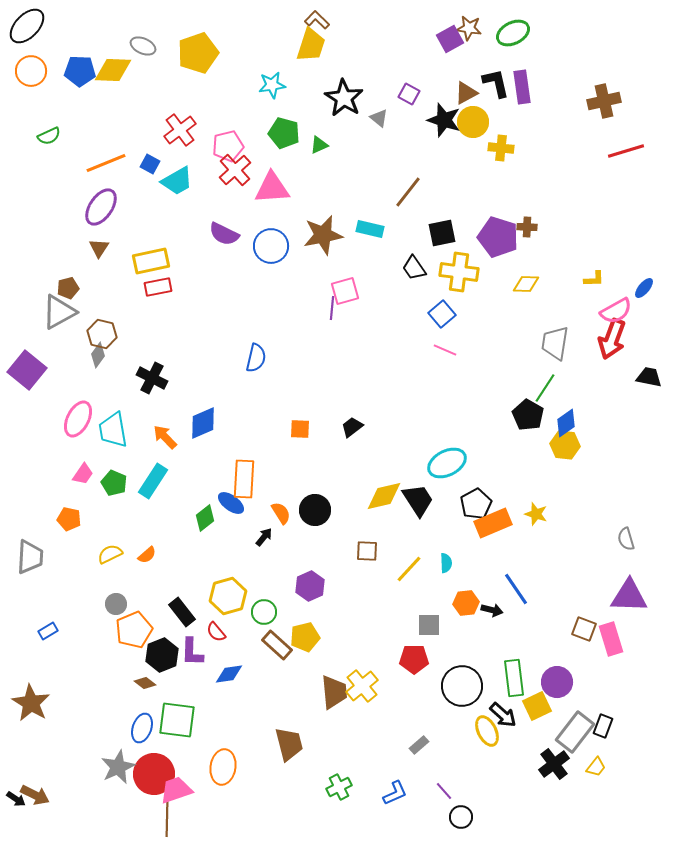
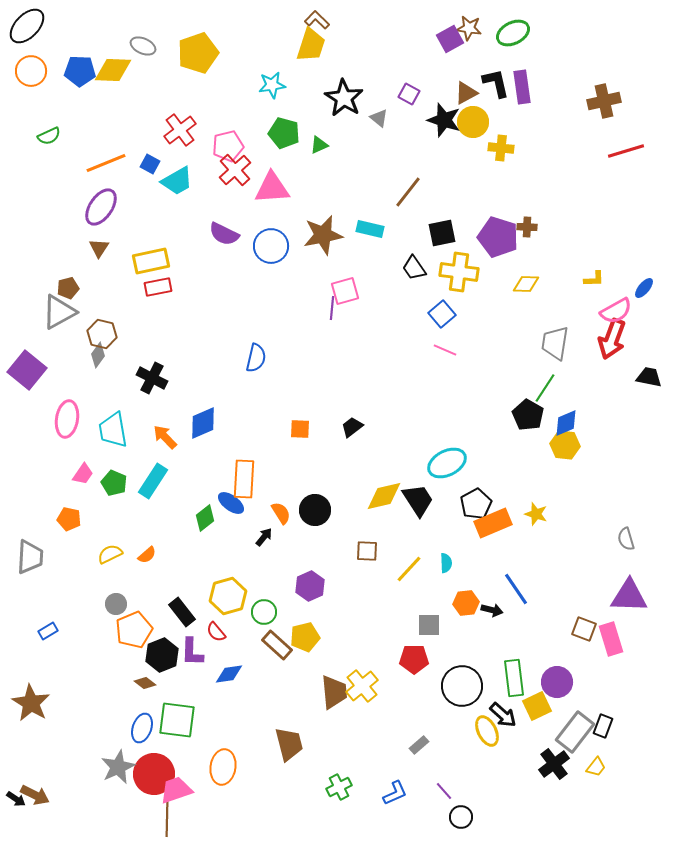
pink ellipse at (78, 419): moved 11 px left; rotated 18 degrees counterclockwise
blue diamond at (566, 423): rotated 12 degrees clockwise
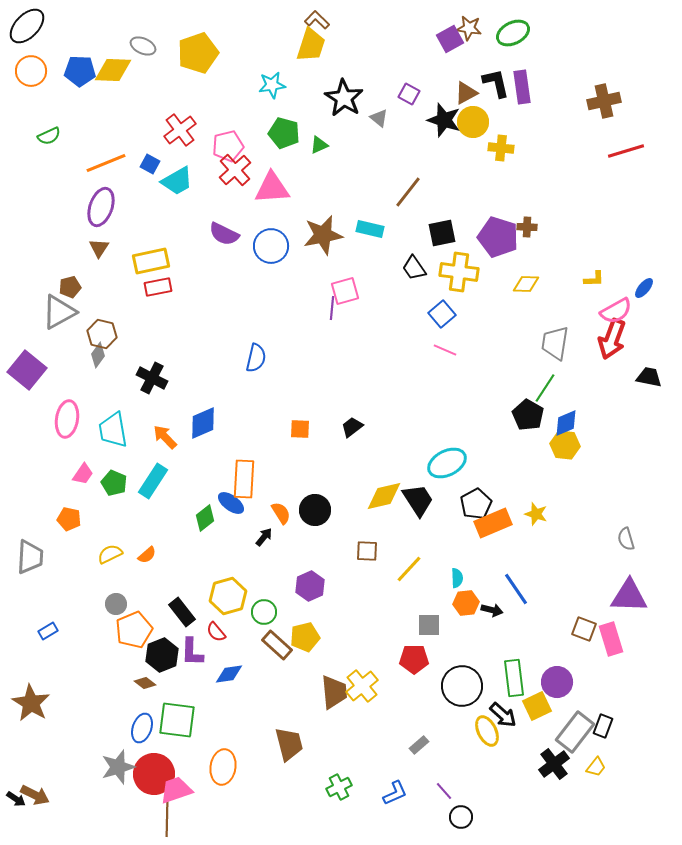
purple ellipse at (101, 207): rotated 15 degrees counterclockwise
brown pentagon at (68, 288): moved 2 px right, 1 px up
cyan semicircle at (446, 563): moved 11 px right, 15 px down
gray star at (118, 767): rotated 8 degrees clockwise
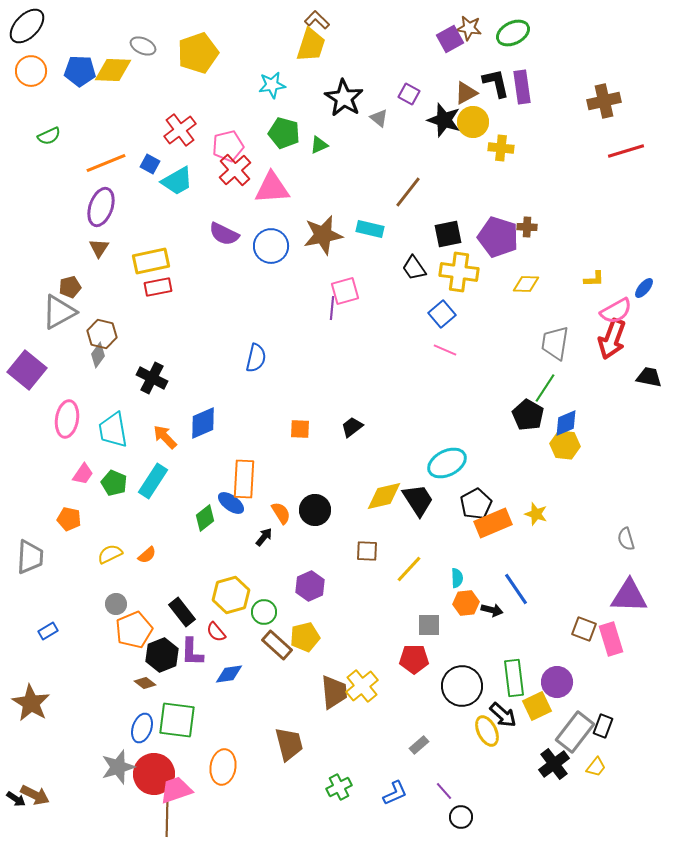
black square at (442, 233): moved 6 px right, 1 px down
yellow hexagon at (228, 596): moved 3 px right, 1 px up
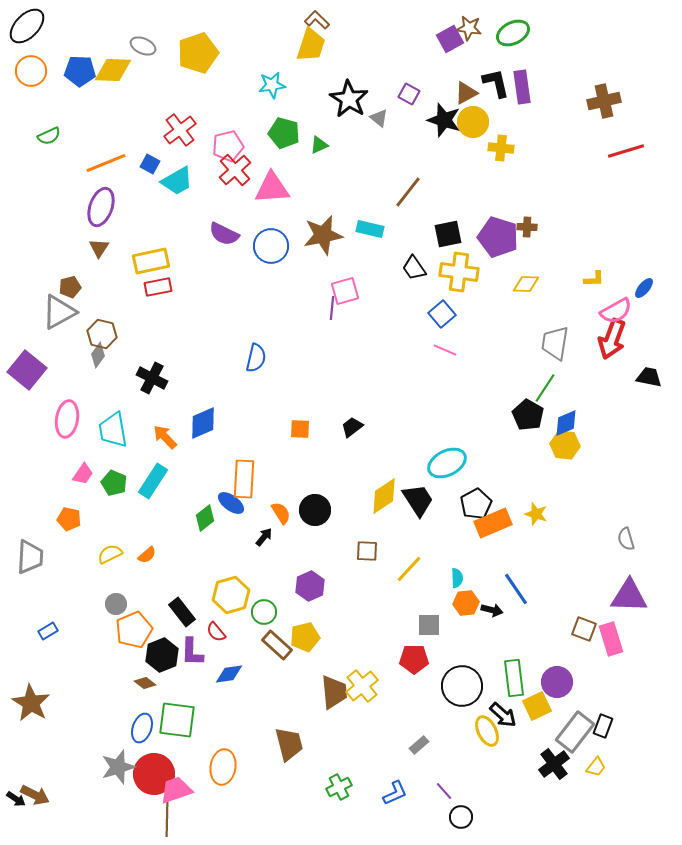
black star at (344, 98): moved 5 px right, 1 px down
yellow diamond at (384, 496): rotated 21 degrees counterclockwise
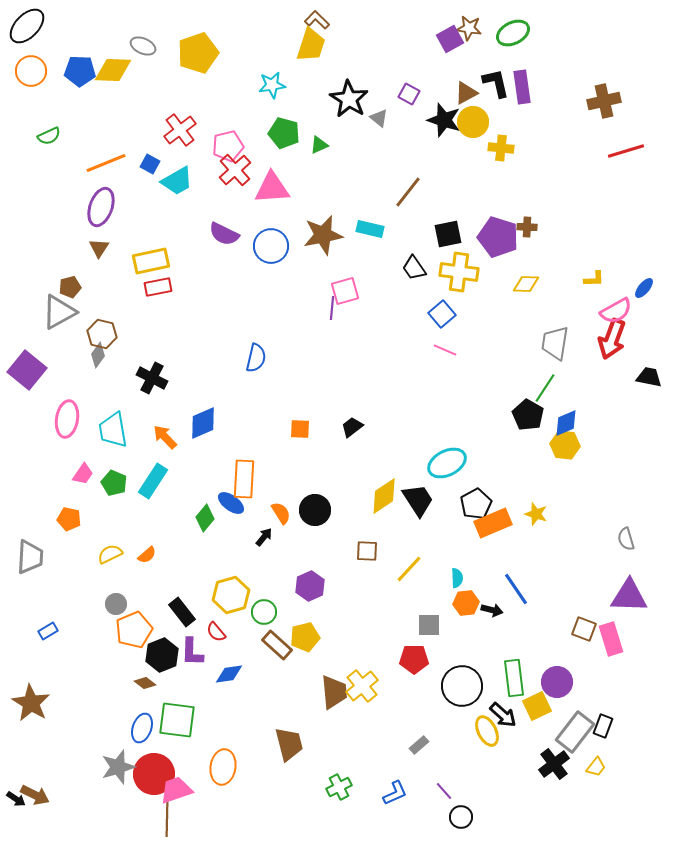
green diamond at (205, 518): rotated 12 degrees counterclockwise
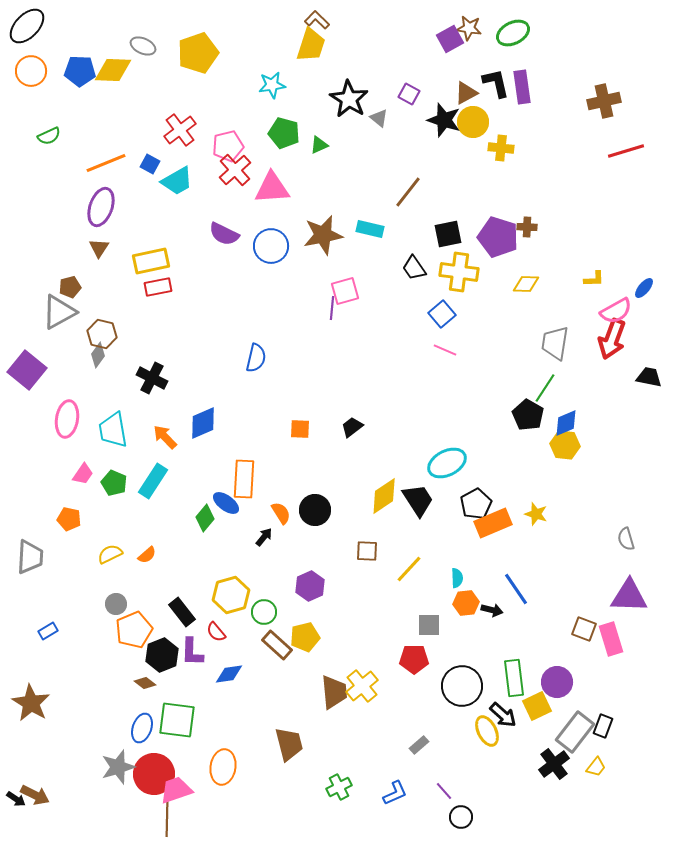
blue ellipse at (231, 503): moved 5 px left
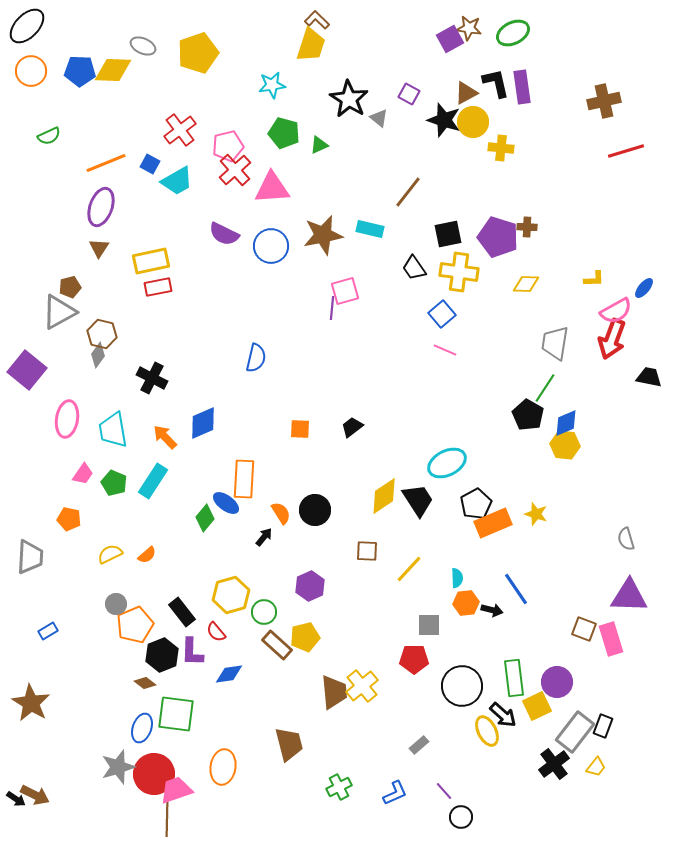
orange pentagon at (134, 630): moved 1 px right, 5 px up
green square at (177, 720): moved 1 px left, 6 px up
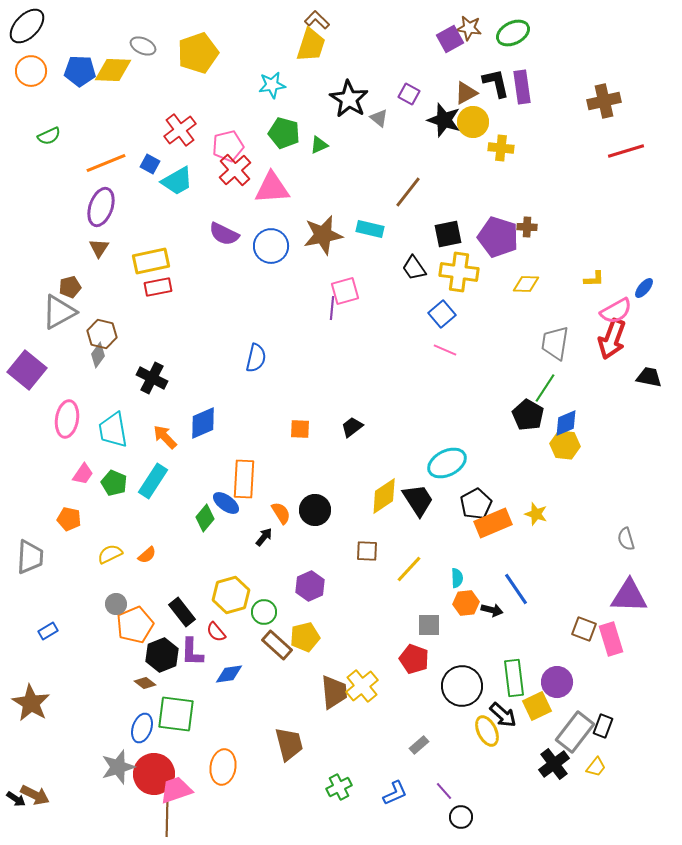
red pentagon at (414, 659): rotated 20 degrees clockwise
